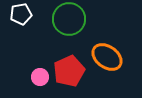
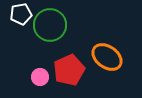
green circle: moved 19 px left, 6 px down
red pentagon: moved 1 px up
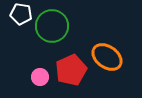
white pentagon: rotated 20 degrees clockwise
green circle: moved 2 px right, 1 px down
red pentagon: moved 2 px right
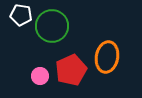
white pentagon: moved 1 px down
orange ellipse: rotated 64 degrees clockwise
pink circle: moved 1 px up
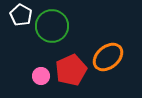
white pentagon: rotated 20 degrees clockwise
orange ellipse: moved 1 px right; rotated 40 degrees clockwise
pink circle: moved 1 px right
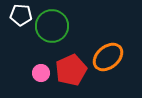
white pentagon: rotated 25 degrees counterclockwise
pink circle: moved 3 px up
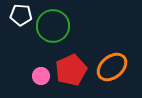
green circle: moved 1 px right
orange ellipse: moved 4 px right, 10 px down
pink circle: moved 3 px down
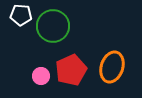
orange ellipse: rotated 32 degrees counterclockwise
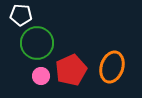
green circle: moved 16 px left, 17 px down
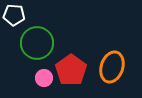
white pentagon: moved 7 px left
red pentagon: rotated 12 degrees counterclockwise
pink circle: moved 3 px right, 2 px down
